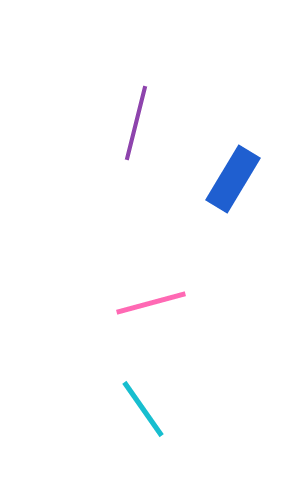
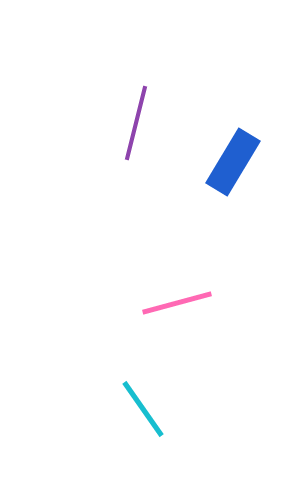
blue rectangle: moved 17 px up
pink line: moved 26 px right
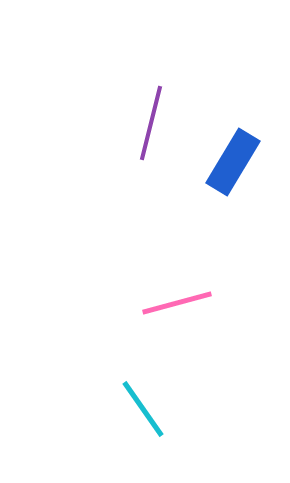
purple line: moved 15 px right
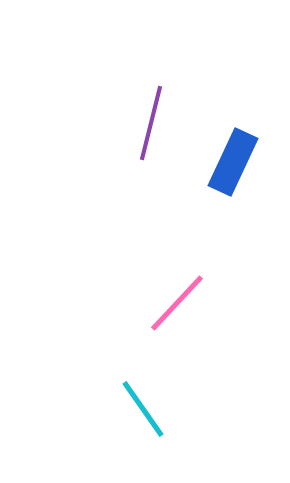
blue rectangle: rotated 6 degrees counterclockwise
pink line: rotated 32 degrees counterclockwise
